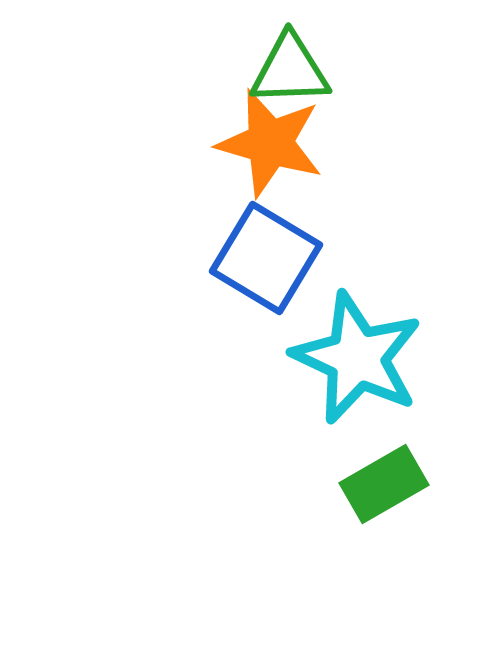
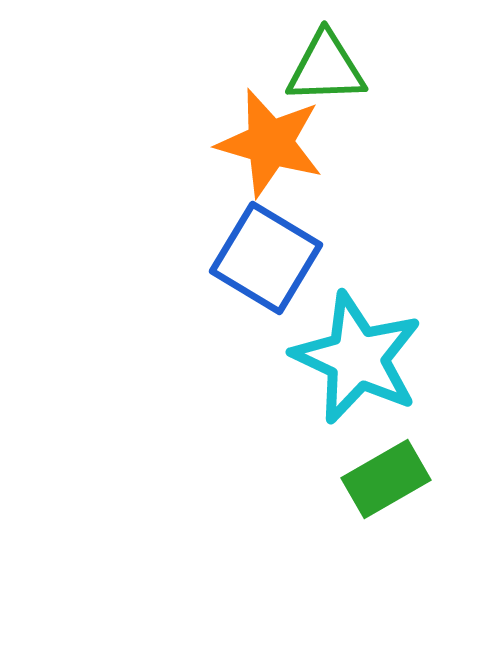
green triangle: moved 36 px right, 2 px up
green rectangle: moved 2 px right, 5 px up
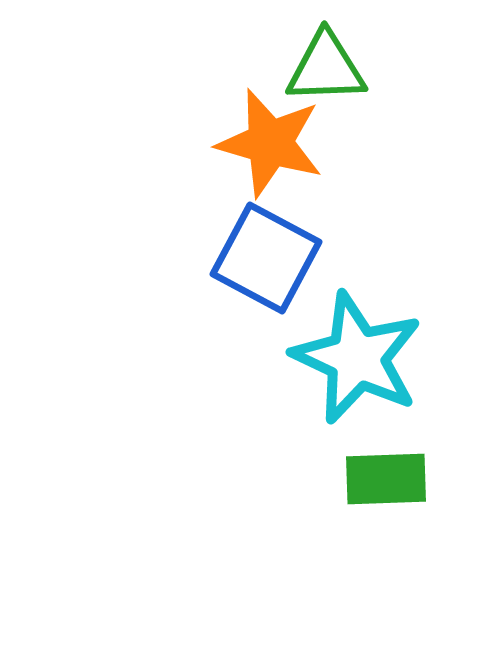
blue square: rotated 3 degrees counterclockwise
green rectangle: rotated 28 degrees clockwise
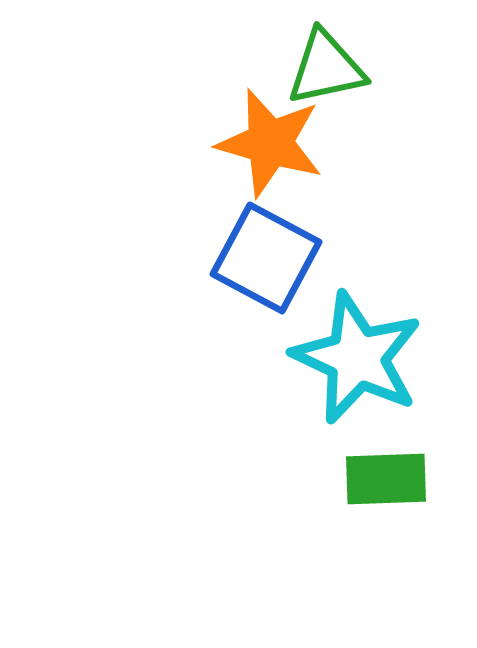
green triangle: rotated 10 degrees counterclockwise
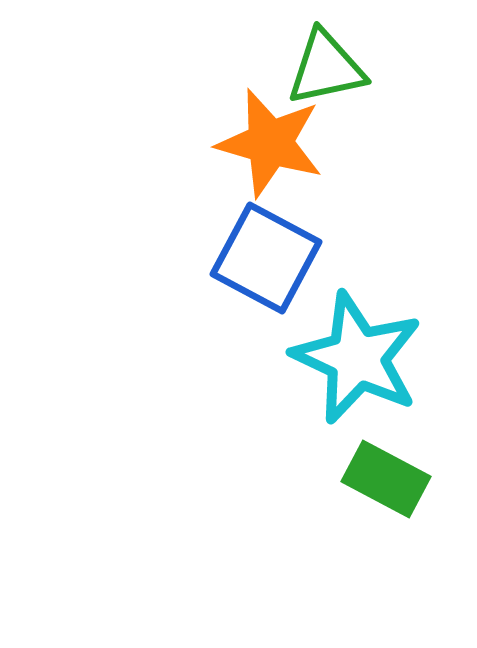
green rectangle: rotated 30 degrees clockwise
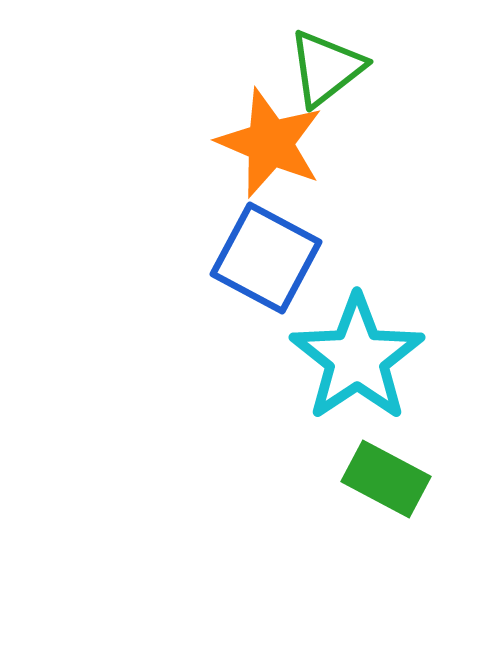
green triangle: rotated 26 degrees counterclockwise
orange star: rotated 7 degrees clockwise
cyan star: rotated 13 degrees clockwise
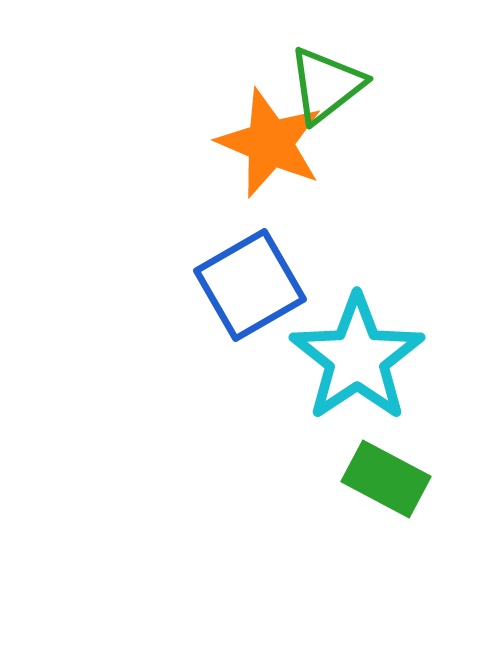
green triangle: moved 17 px down
blue square: moved 16 px left, 27 px down; rotated 32 degrees clockwise
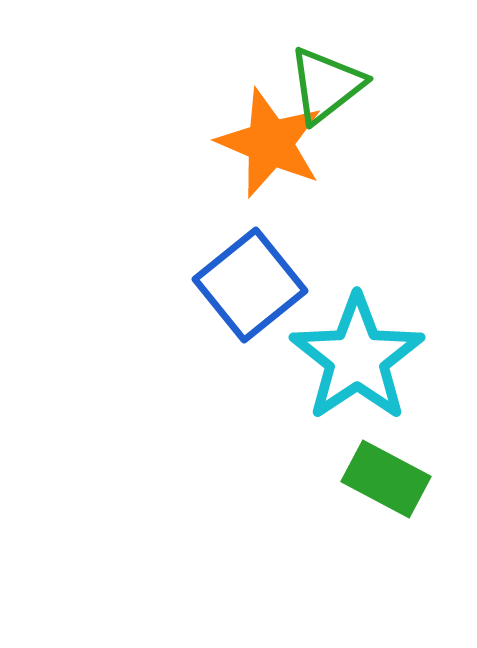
blue square: rotated 9 degrees counterclockwise
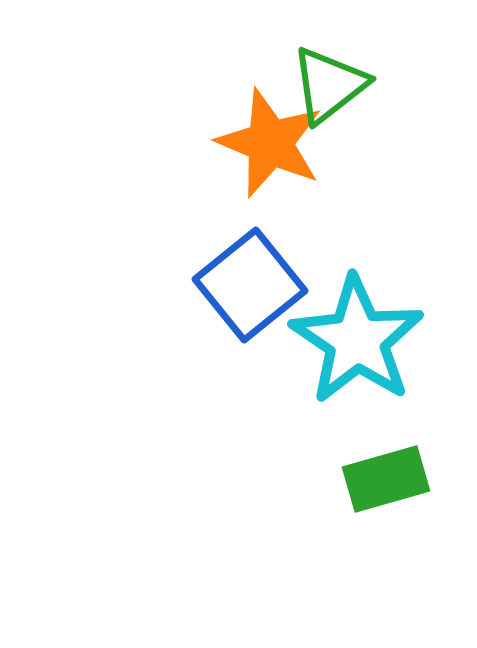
green triangle: moved 3 px right
cyan star: moved 18 px up; rotated 4 degrees counterclockwise
green rectangle: rotated 44 degrees counterclockwise
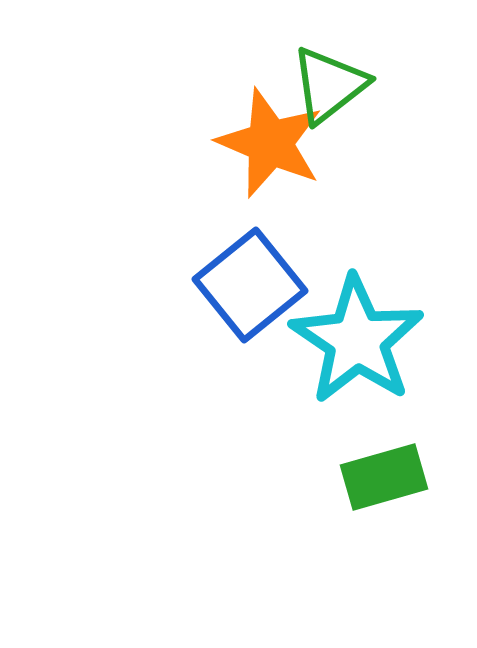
green rectangle: moved 2 px left, 2 px up
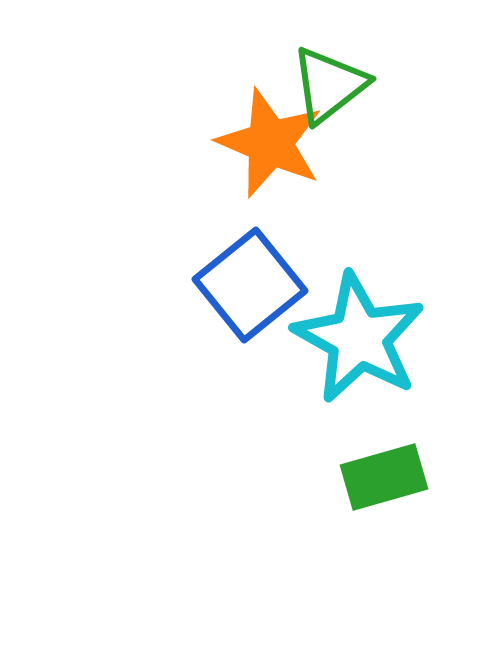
cyan star: moved 2 px right, 2 px up; rotated 5 degrees counterclockwise
